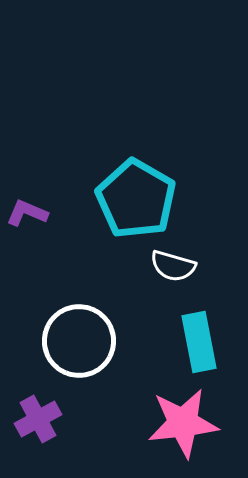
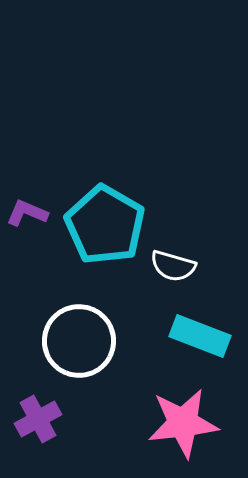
cyan pentagon: moved 31 px left, 26 px down
cyan rectangle: moved 1 px right, 6 px up; rotated 58 degrees counterclockwise
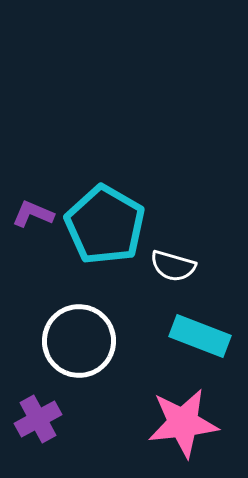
purple L-shape: moved 6 px right, 1 px down
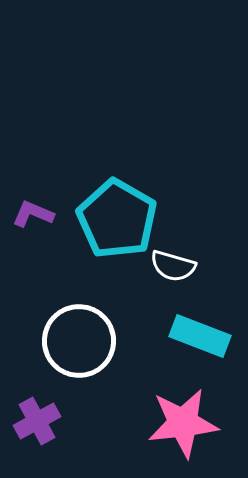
cyan pentagon: moved 12 px right, 6 px up
purple cross: moved 1 px left, 2 px down
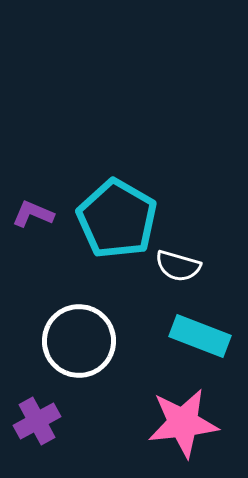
white semicircle: moved 5 px right
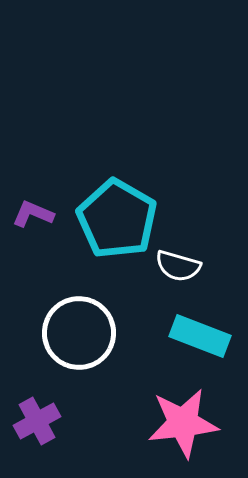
white circle: moved 8 px up
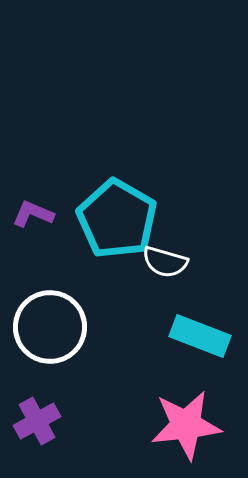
white semicircle: moved 13 px left, 4 px up
white circle: moved 29 px left, 6 px up
pink star: moved 3 px right, 2 px down
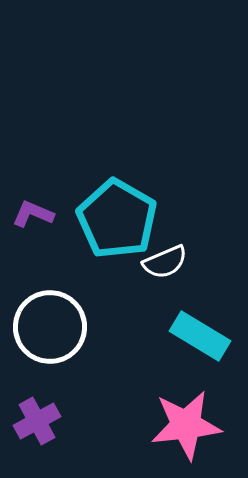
white semicircle: rotated 39 degrees counterclockwise
cyan rectangle: rotated 10 degrees clockwise
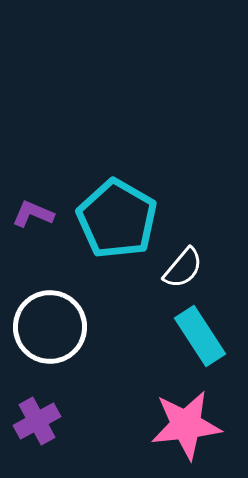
white semicircle: moved 18 px right, 6 px down; rotated 27 degrees counterclockwise
cyan rectangle: rotated 26 degrees clockwise
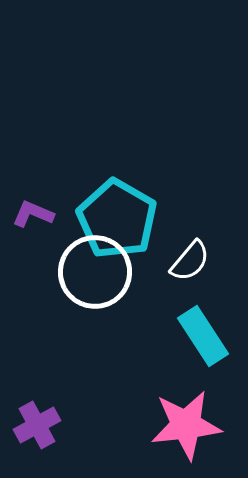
white semicircle: moved 7 px right, 7 px up
white circle: moved 45 px right, 55 px up
cyan rectangle: moved 3 px right
purple cross: moved 4 px down
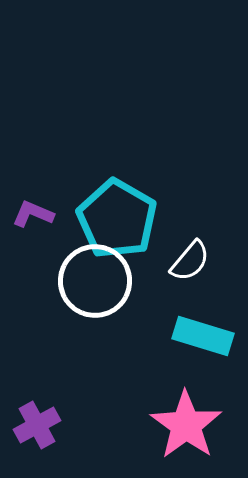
white circle: moved 9 px down
cyan rectangle: rotated 40 degrees counterclockwise
pink star: rotated 30 degrees counterclockwise
